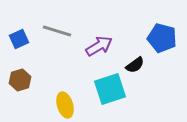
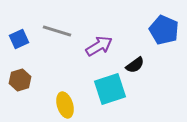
blue pentagon: moved 2 px right, 8 px up; rotated 8 degrees clockwise
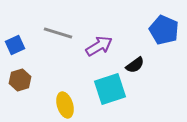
gray line: moved 1 px right, 2 px down
blue square: moved 4 px left, 6 px down
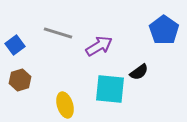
blue pentagon: rotated 12 degrees clockwise
blue square: rotated 12 degrees counterclockwise
black semicircle: moved 4 px right, 7 px down
cyan square: rotated 24 degrees clockwise
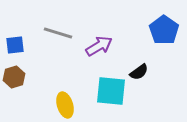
blue square: rotated 30 degrees clockwise
brown hexagon: moved 6 px left, 3 px up
cyan square: moved 1 px right, 2 px down
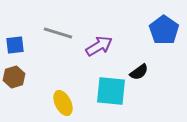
yellow ellipse: moved 2 px left, 2 px up; rotated 10 degrees counterclockwise
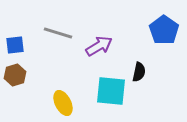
black semicircle: rotated 42 degrees counterclockwise
brown hexagon: moved 1 px right, 2 px up
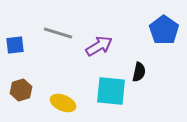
brown hexagon: moved 6 px right, 15 px down
yellow ellipse: rotated 40 degrees counterclockwise
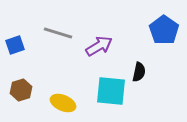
blue square: rotated 12 degrees counterclockwise
